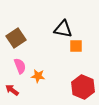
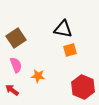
orange square: moved 6 px left, 4 px down; rotated 16 degrees counterclockwise
pink semicircle: moved 4 px left, 1 px up
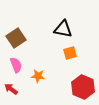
orange square: moved 3 px down
red arrow: moved 1 px left, 1 px up
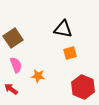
brown square: moved 3 px left
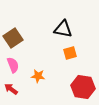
pink semicircle: moved 3 px left
red hexagon: rotated 15 degrees counterclockwise
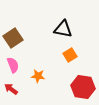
orange square: moved 2 px down; rotated 16 degrees counterclockwise
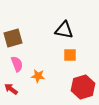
black triangle: moved 1 px right, 1 px down
brown square: rotated 18 degrees clockwise
orange square: rotated 32 degrees clockwise
pink semicircle: moved 4 px right, 1 px up
red hexagon: rotated 25 degrees counterclockwise
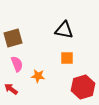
orange square: moved 3 px left, 3 px down
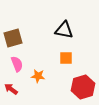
orange square: moved 1 px left
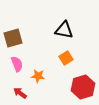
orange square: rotated 32 degrees counterclockwise
red arrow: moved 9 px right, 4 px down
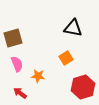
black triangle: moved 9 px right, 2 px up
